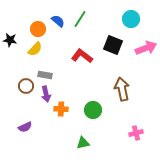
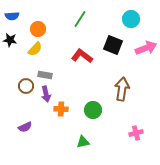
blue semicircle: moved 46 px left, 5 px up; rotated 136 degrees clockwise
brown arrow: rotated 20 degrees clockwise
green triangle: moved 1 px up
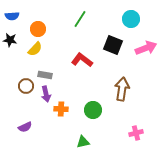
red L-shape: moved 4 px down
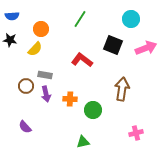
orange circle: moved 3 px right
orange cross: moved 9 px right, 10 px up
purple semicircle: rotated 72 degrees clockwise
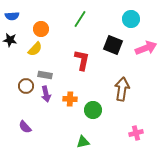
red L-shape: rotated 65 degrees clockwise
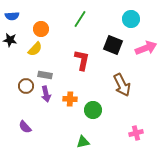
brown arrow: moved 4 px up; rotated 145 degrees clockwise
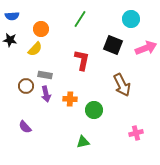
green circle: moved 1 px right
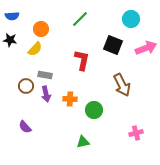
green line: rotated 12 degrees clockwise
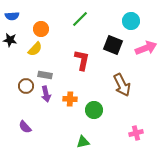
cyan circle: moved 2 px down
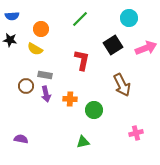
cyan circle: moved 2 px left, 3 px up
black square: rotated 36 degrees clockwise
yellow semicircle: rotated 77 degrees clockwise
purple semicircle: moved 4 px left, 12 px down; rotated 144 degrees clockwise
